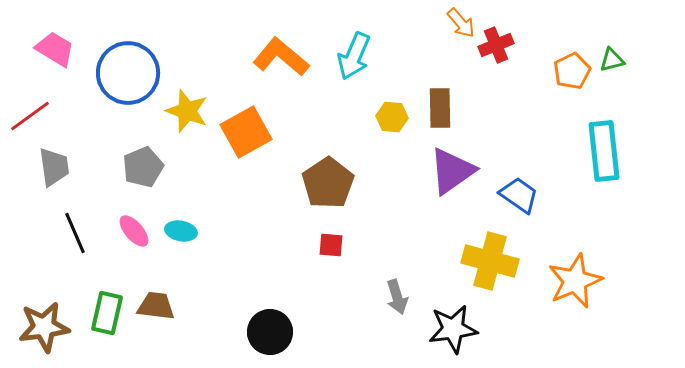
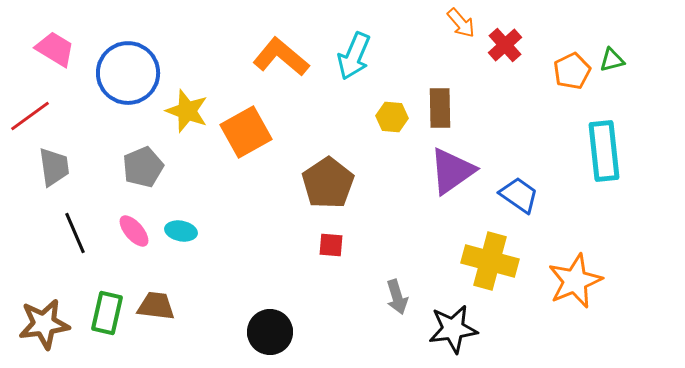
red cross: moved 9 px right; rotated 20 degrees counterclockwise
brown star: moved 3 px up
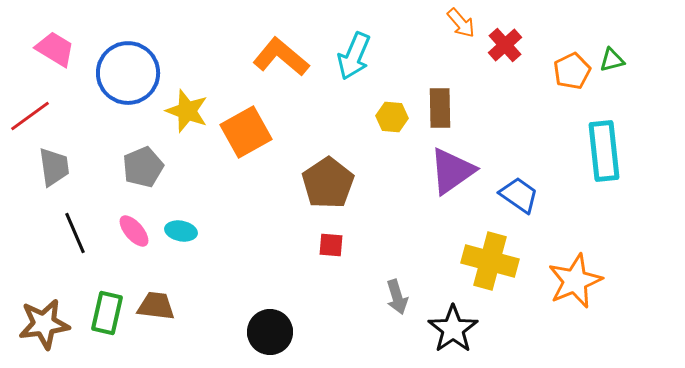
black star: rotated 27 degrees counterclockwise
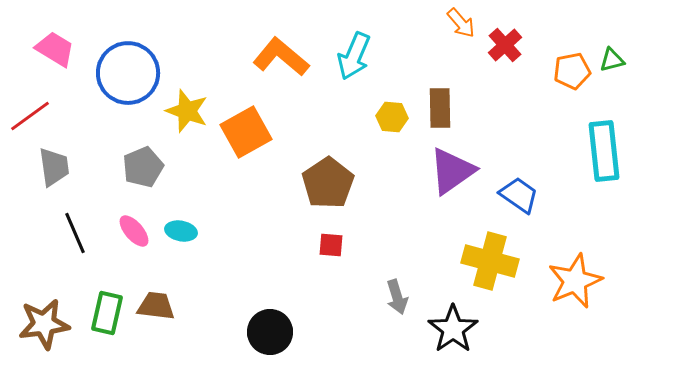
orange pentagon: rotated 15 degrees clockwise
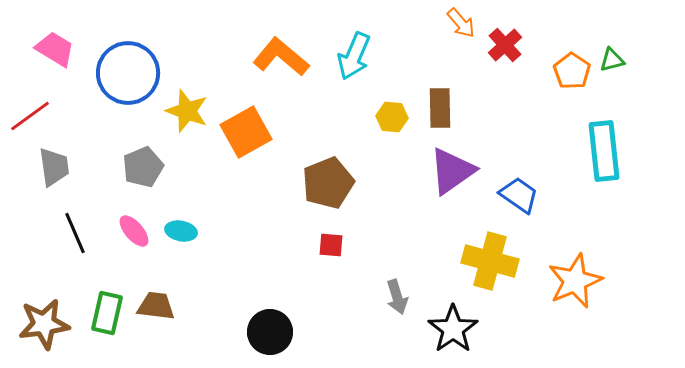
orange pentagon: rotated 27 degrees counterclockwise
brown pentagon: rotated 12 degrees clockwise
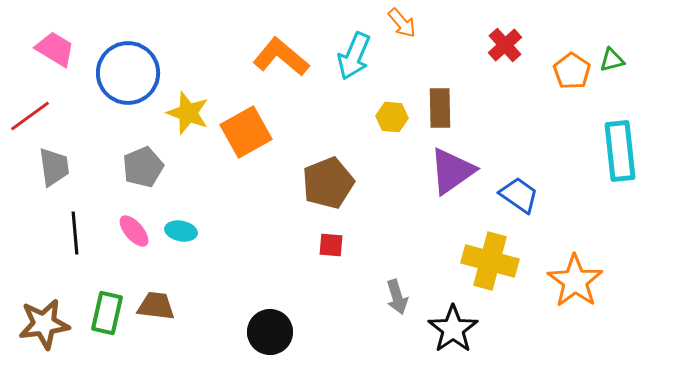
orange arrow: moved 59 px left
yellow star: moved 1 px right, 2 px down
cyan rectangle: moved 16 px right
black line: rotated 18 degrees clockwise
orange star: rotated 14 degrees counterclockwise
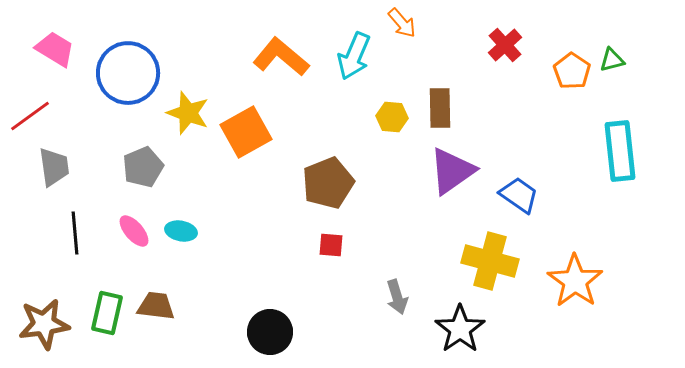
black star: moved 7 px right
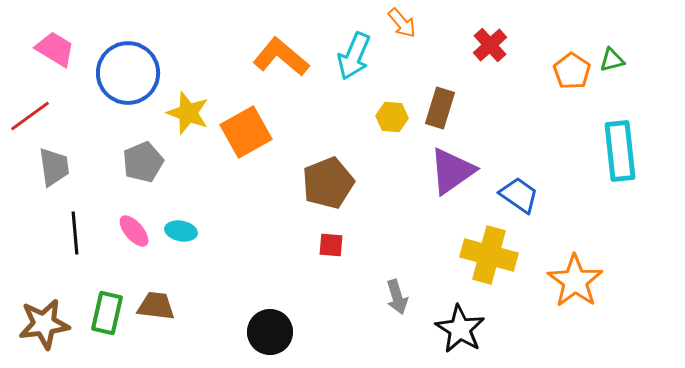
red cross: moved 15 px left
brown rectangle: rotated 18 degrees clockwise
gray pentagon: moved 5 px up
yellow cross: moved 1 px left, 6 px up
black star: rotated 6 degrees counterclockwise
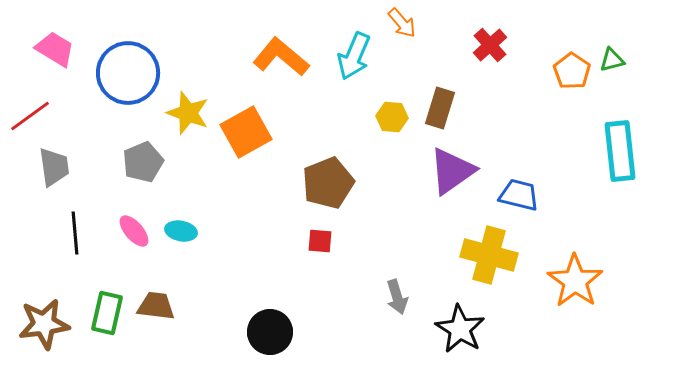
blue trapezoid: rotated 21 degrees counterclockwise
red square: moved 11 px left, 4 px up
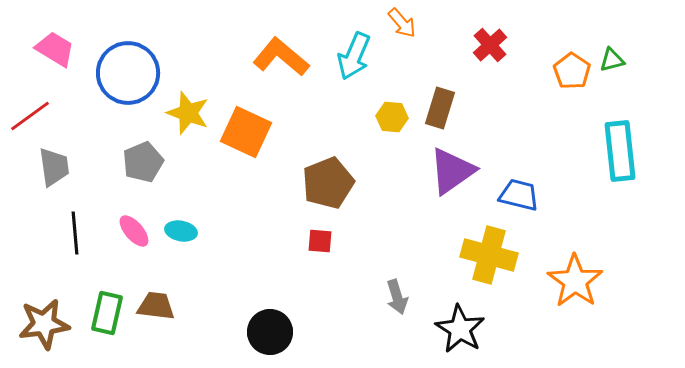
orange square: rotated 36 degrees counterclockwise
